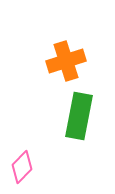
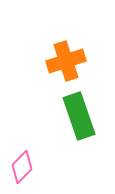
green rectangle: rotated 30 degrees counterclockwise
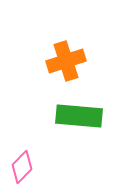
green rectangle: rotated 66 degrees counterclockwise
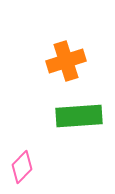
green rectangle: rotated 9 degrees counterclockwise
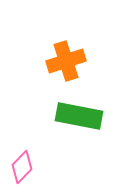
green rectangle: rotated 15 degrees clockwise
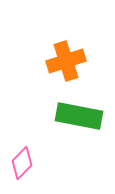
pink diamond: moved 4 px up
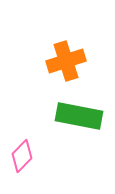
pink diamond: moved 7 px up
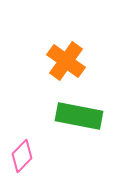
orange cross: rotated 36 degrees counterclockwise
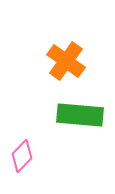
green rectangle: moved 1 px right, 1 px up; rotated 6 degrees counterclockwise
